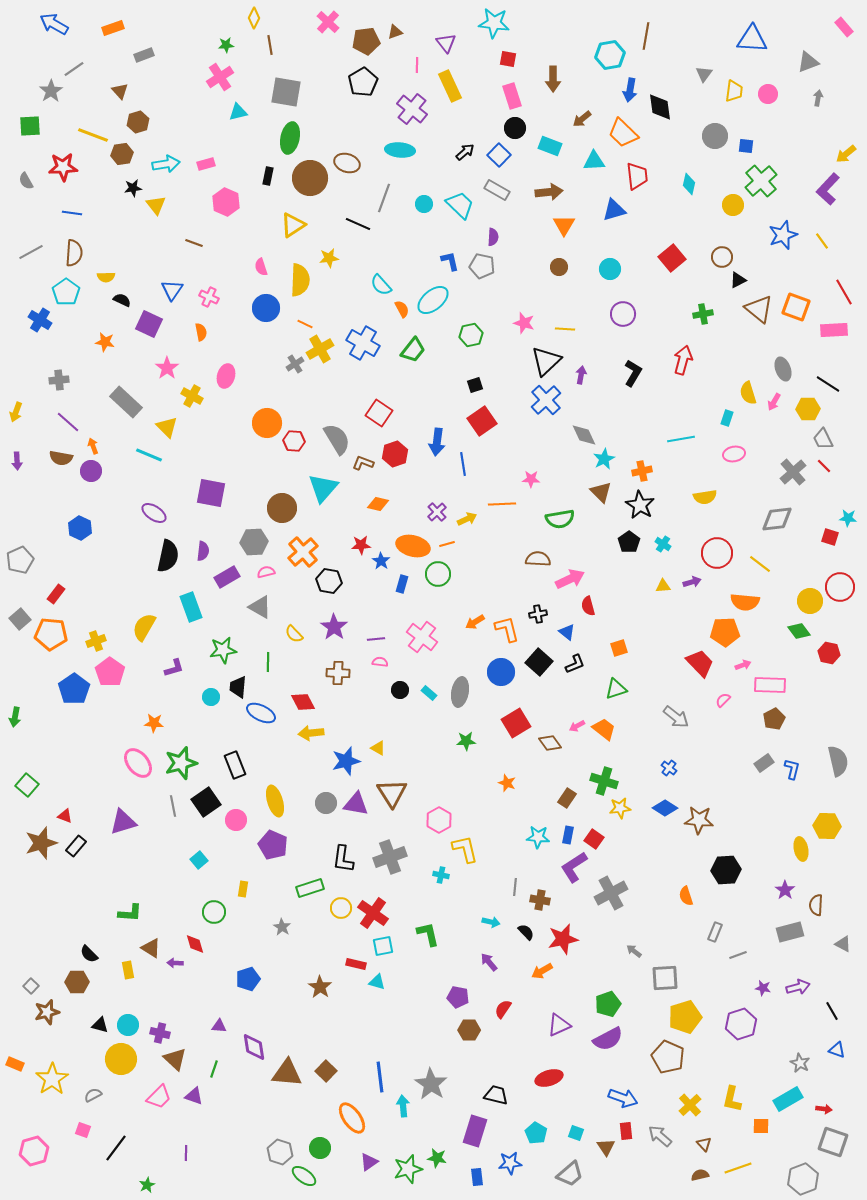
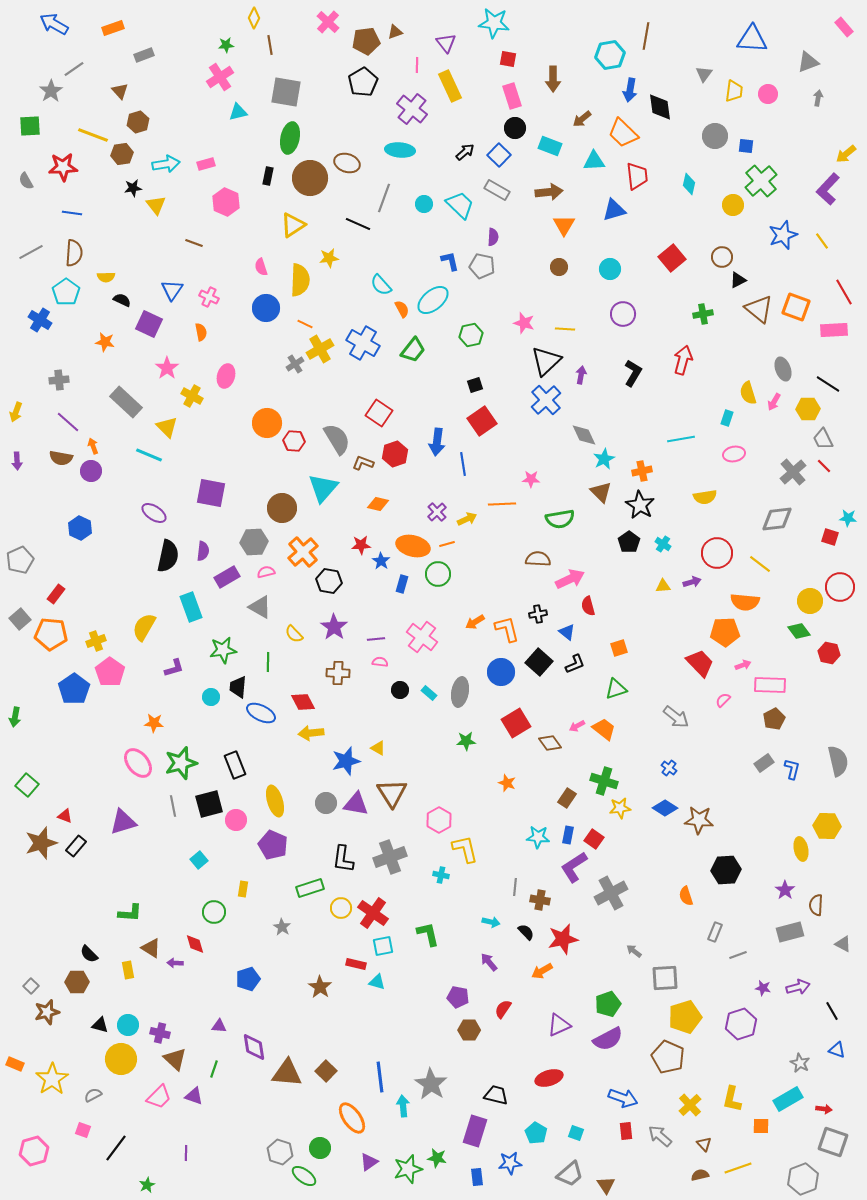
black square at (206, 802): moved 3 px right, 2 px down; rotated 20 degrees clockwise
brown triangle at (606, 1147): moved 38 px down
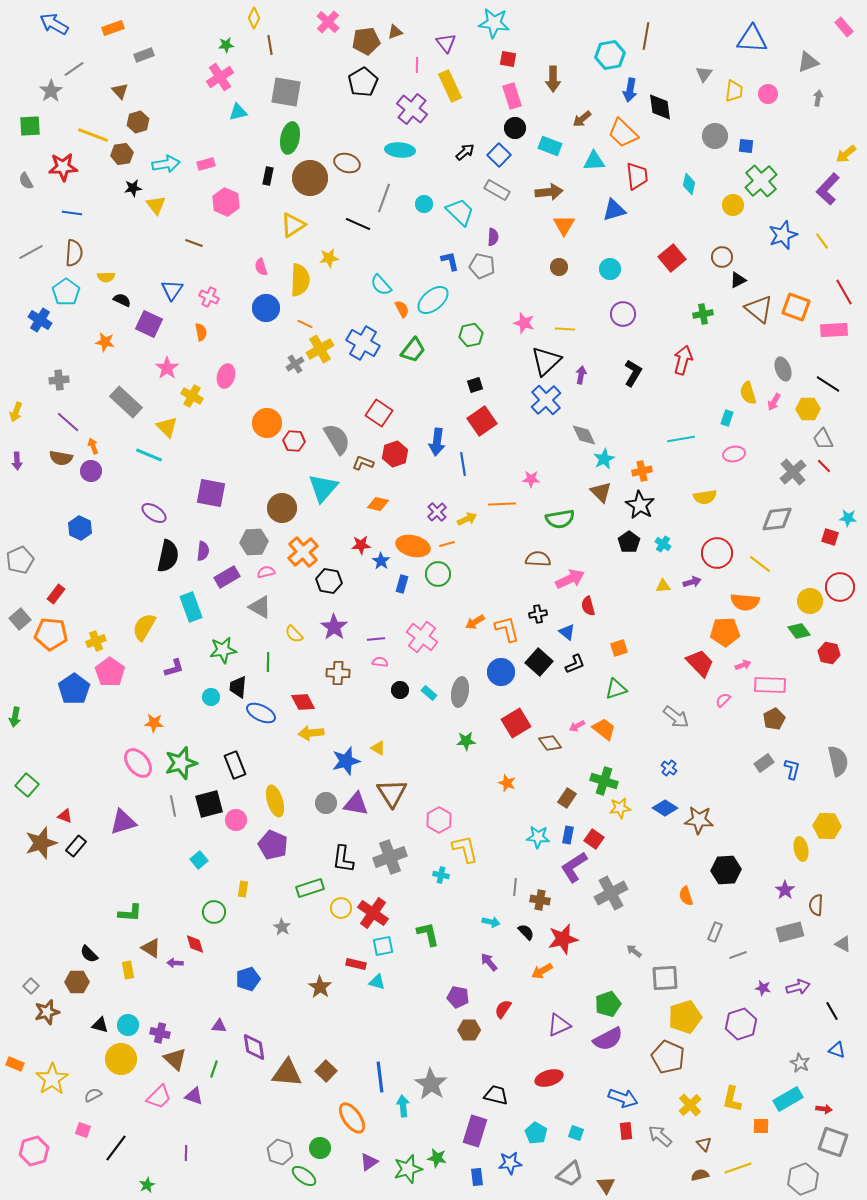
cyan trapezoid at (460, 205): moved 7 px down
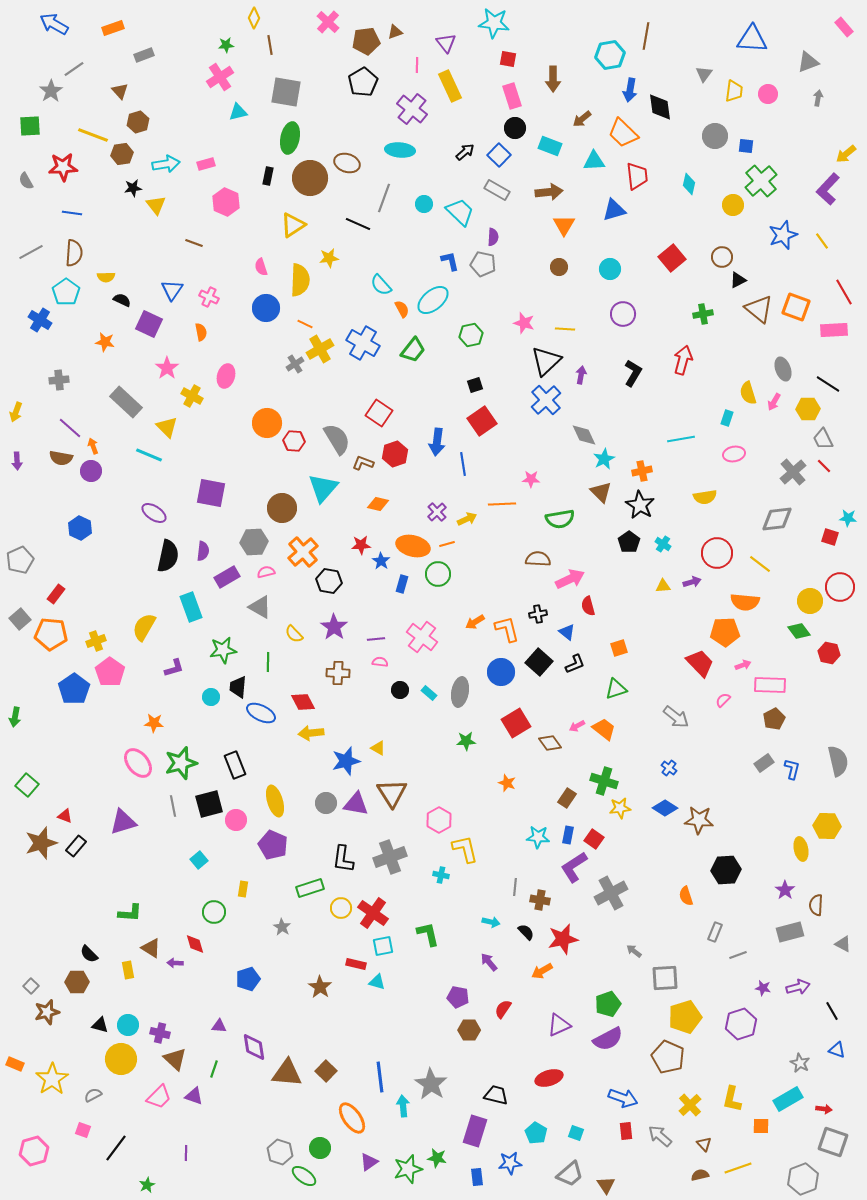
gray pentagon at (482, 266): moved 1 px right, 2 px up
purple line at (68, 422): moved 2 px right, 6 px down
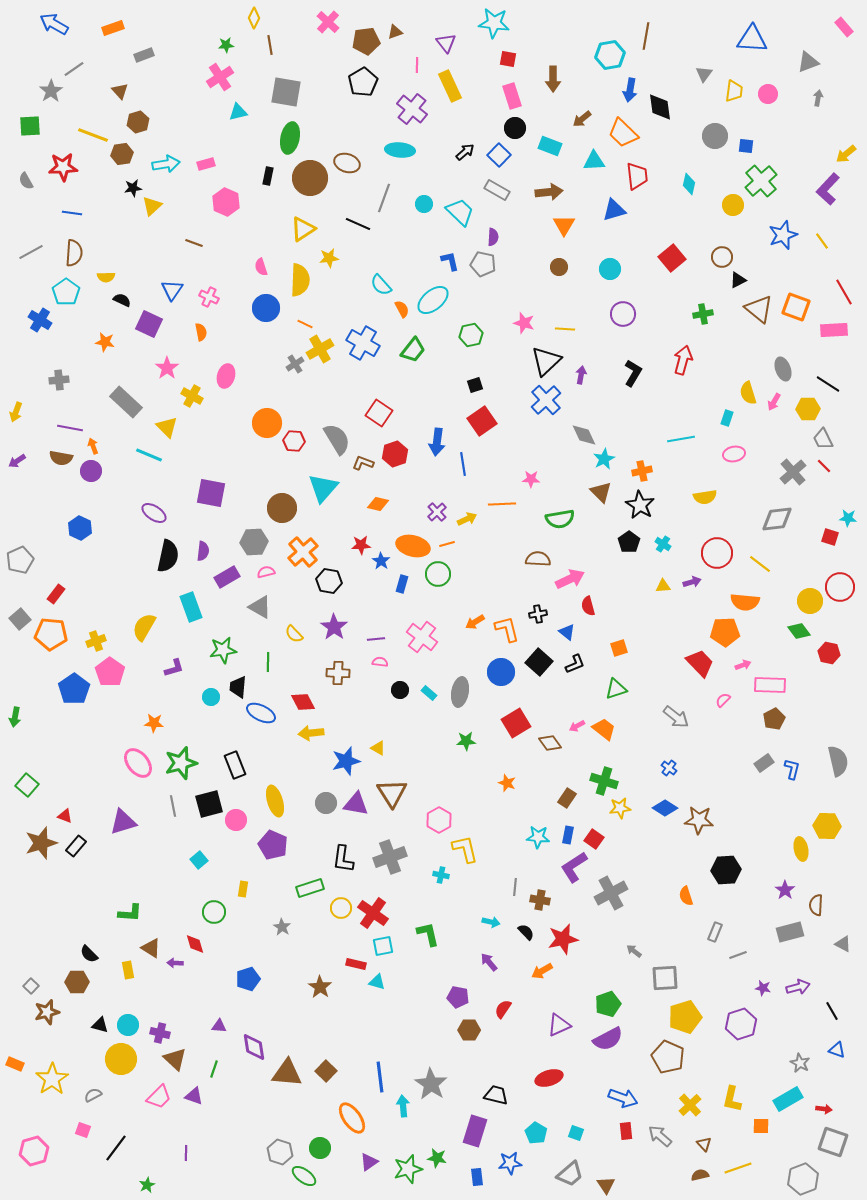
yellow triangle at (156, 205): moved 4 px left, 1 px down; rotated 25 degrees clockwise
yellow triangle at (293, 225): moved 10 px right, 4 px down
purple line at (70, 428): rotated 30 degrees counterclockwise
purple arrow at (17, 461): rotated 60 degrees clockwise
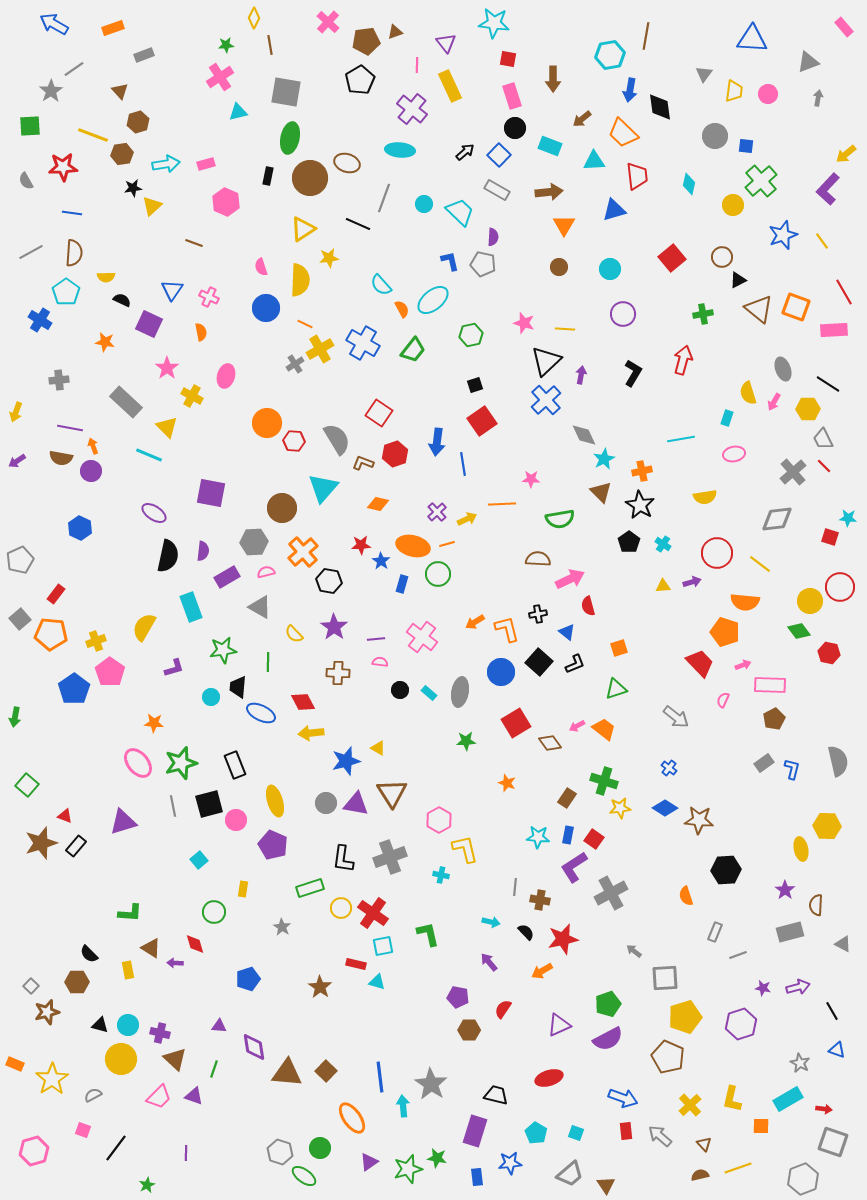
black pentagon at (363, 82): moved 3 px left, 2 px up
orange pentagon at (725, 632): rotated 20 degrees clockwise
pink semicircle at (723, 700): rotated 21 degrees counterclockwise
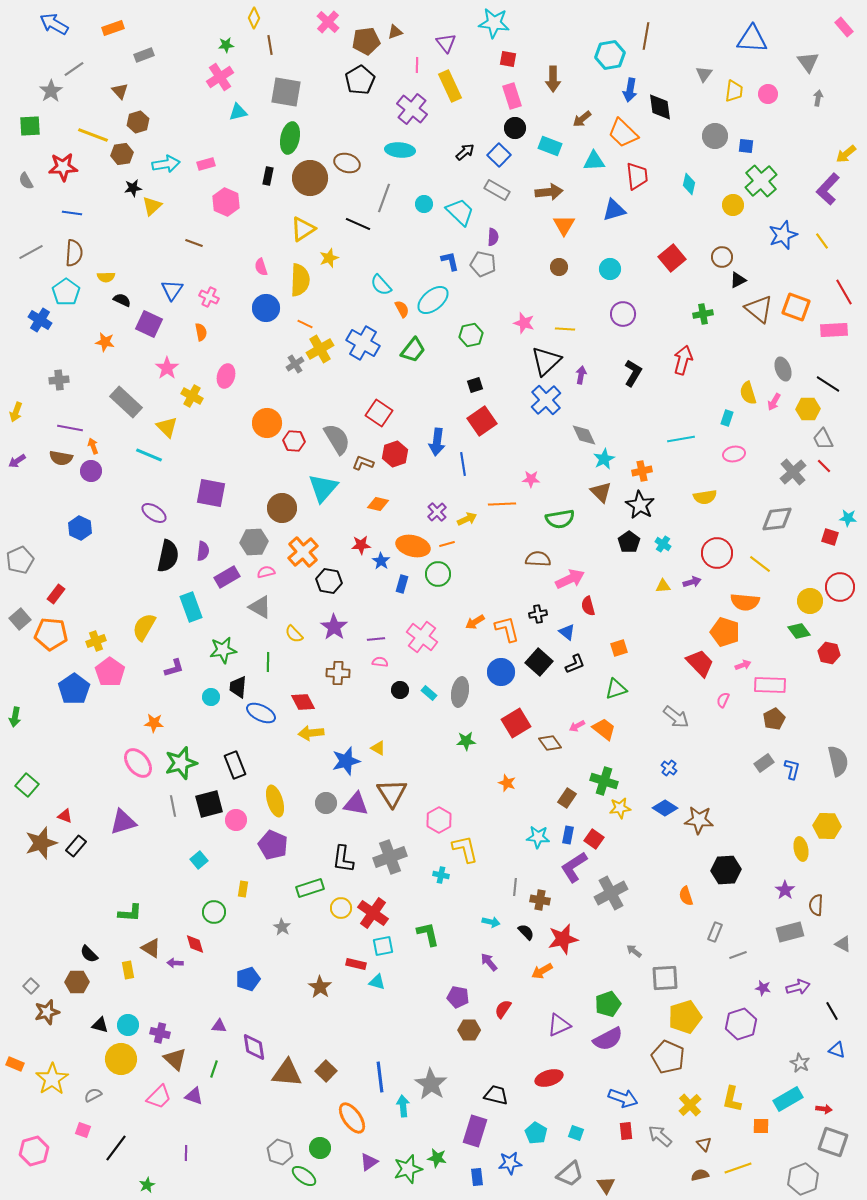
gray triangle at (808, 62): rotated 45 degrees counterclockwise
yellow star at (329, 258): rotated 12 degrees counterclockwise
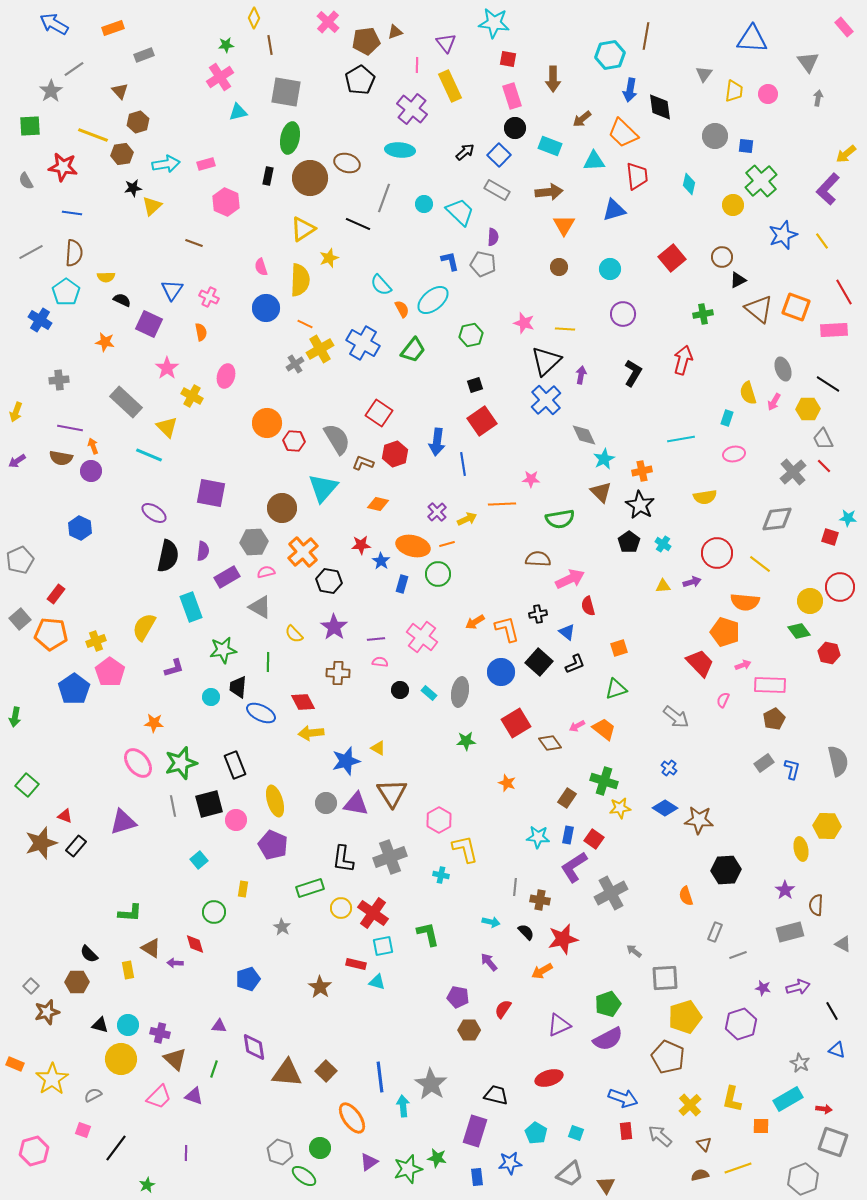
red star at (63, 167): rotated 12 degrees clockwise
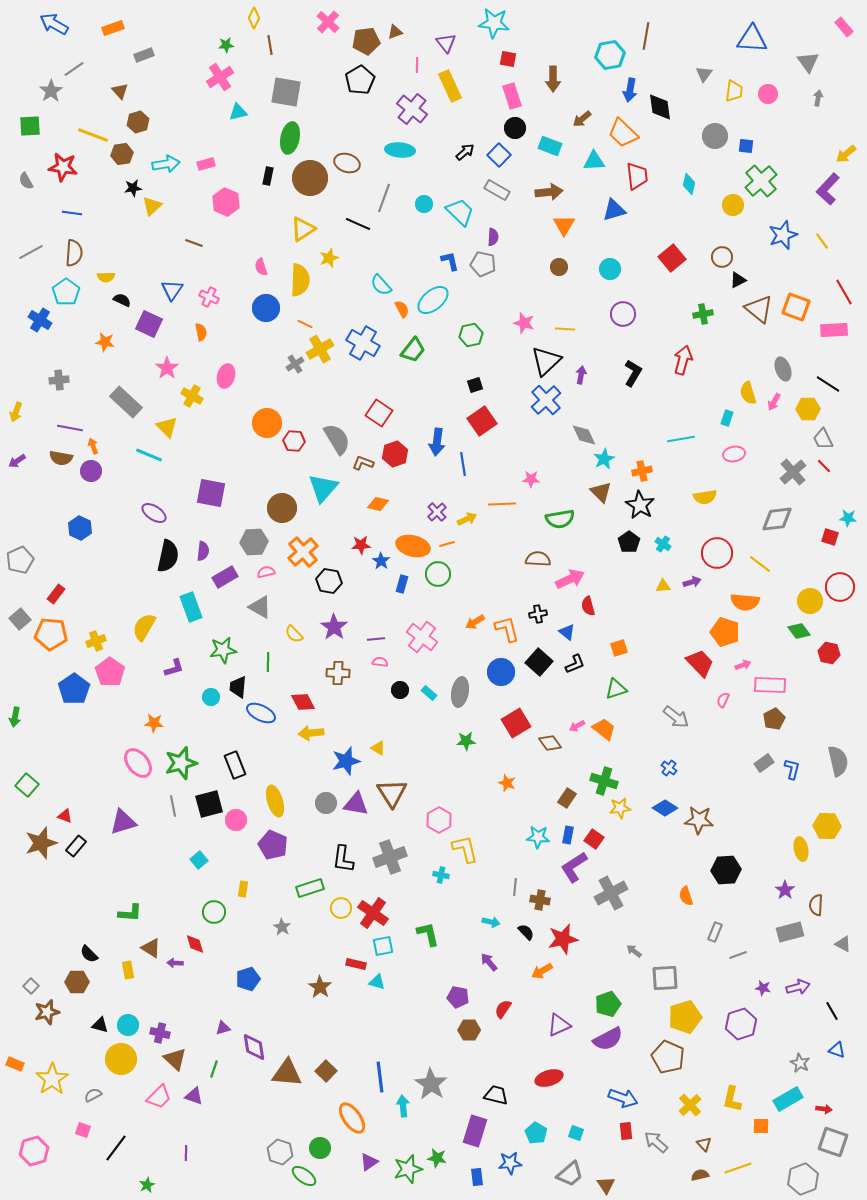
purple rectangle at (227, 577): moved 2 px left
purple triangle at (219, 1026): moved 4 px right, 2 px down; rotated 21 degrees counterclockwise
gray arrow at (660, 1136): moved 4 px left, 6 px down
